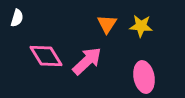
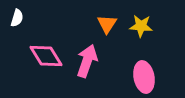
pink arrow: rotated 28 degrees counterclockwise
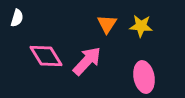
pink arrow: rotated 24 degrees clockwise
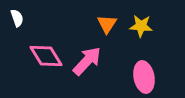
white semicircle: rotated 36 degrees counterclockwise
